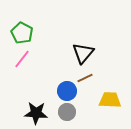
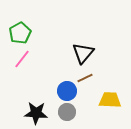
green pentagon: moved 2 px left; rotated 15 degrees clockwise
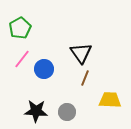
green pentagon: moved 5 px up
black triangle: moved 2 px left; rotated 15 degrees counterclockwise
brown line: rotated 42 degrees counterclockwise
blue circle: moved 23 px left, 22 px up
black star: moved 2 px up
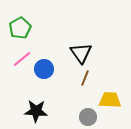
pink line: rotated 12 degrees clockwise
gray circle: moved 21 px right, 5 px down
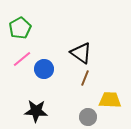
black triangle: rotated 20 degrees counterclockwise
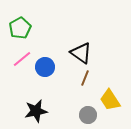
blue circle: moved 1 px right, 2 px up
yellow trapezoid: rotated 125 degrees counterclockwise
black star: rotated 15 degrees counterclockwise
gray circle: moved 2 px up
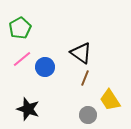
black star: moved 8 px left, 2 px up; rotated 30 degrees clockwise
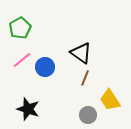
pink line: moved 1 px down
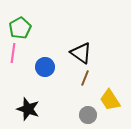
pink line: moved 9 px left, 7 px up; rotated 42 degrees counterclockwise
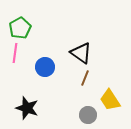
pink line: moved 2 px right
black star: moved 1 px left, 1 px up
